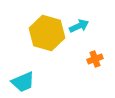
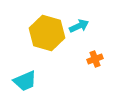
cyan trapezoid: moved 2 px right, 1 px up
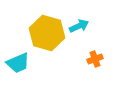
cyan trapezoid: moved 7 px left, 18 px up
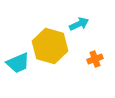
cyan arrow: moved 2 px up
yellow hexagon: moved 3 px right, 13 px down
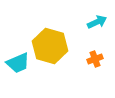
cyan arrow: moved 18 px right, 2 px up
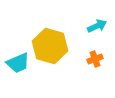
cyan arrow: moved 4 px down
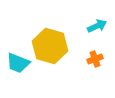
cyan trapezoid: rotated 45 degrees clockwise
